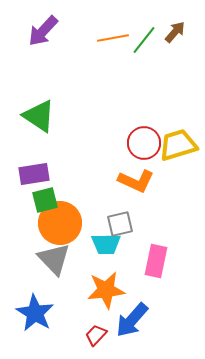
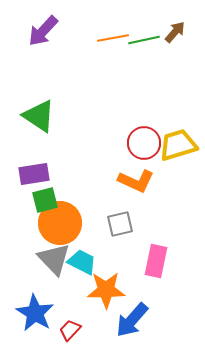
green line: rotated 40 degrees clockwise
cyan trapezoid: moved 24 px left, 18 px down; rotated 152 degrees counterclockwise
orange star: rotated 6 degrees clockwise
red trapezoid: moved 26 px left, 5 px up
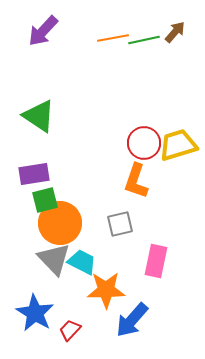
orange L-shape: rotated 84 degrees clockwise
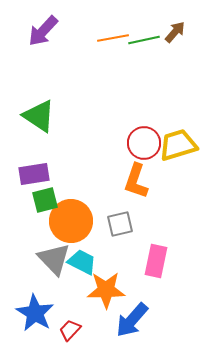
orange circle: moved 11 px right, 2 px up
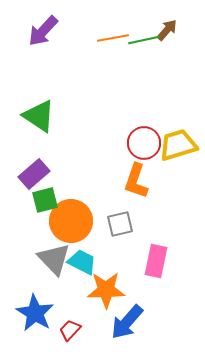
brown arrow: moved 8 px left, 2 px up
purple rectangle: rotated 32 degrees counterclockwise
blue arrow: moved 5 px left, 2 px down
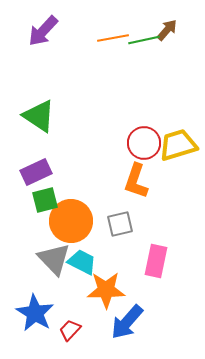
purple rectangle: moved 2 px right, 2 px up; rotated 16 degrees clockwise
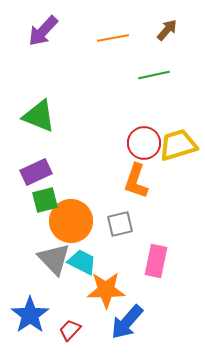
green line: moved 10 px right, 35 px down
green triangle: rotated 12 degrees counterclockwise
blue star: moved 5 px left, 2 px down; rotated 6 degrees clockwise
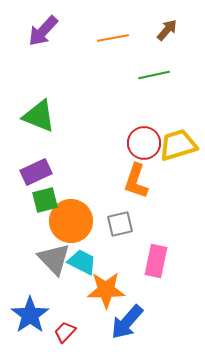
red trapezoid: moved 5 px left, 2 px down
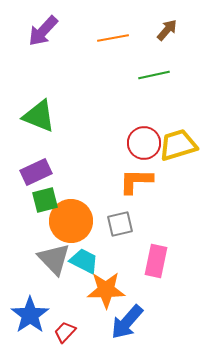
orange L-shape: rotated 72 degrees clockwise
cyan trapezoid: moved 2 px right, 1 px up
